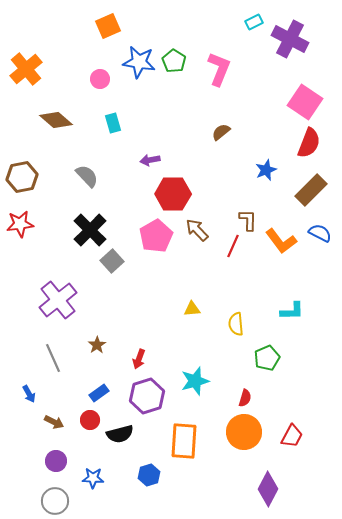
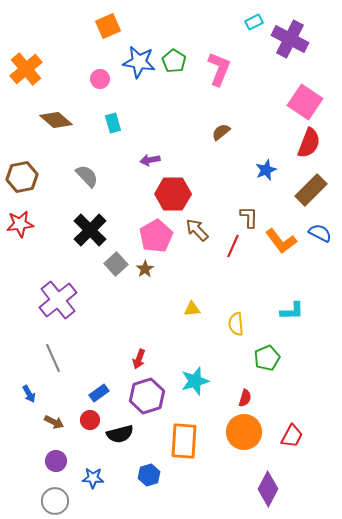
brown L-shape at (248, 220): moved 1 px right, 3 px up
gray square at (112, 261): moved 4 px right, 3 px down
brown star at (97, 345): moved 48 px right, 76 px up
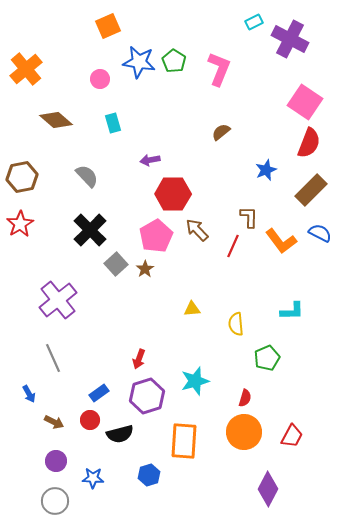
red star at (20, 224): rotated 24 degrees counterclockwise
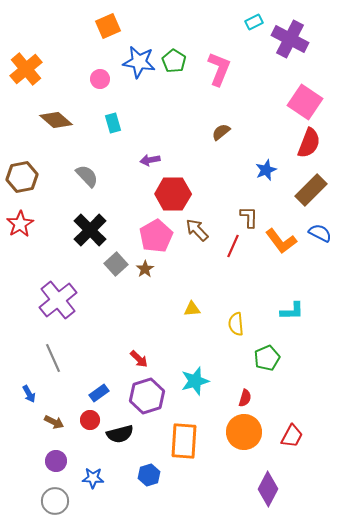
red arrow at (139, 359): rotated 66 degrees counterclockwise
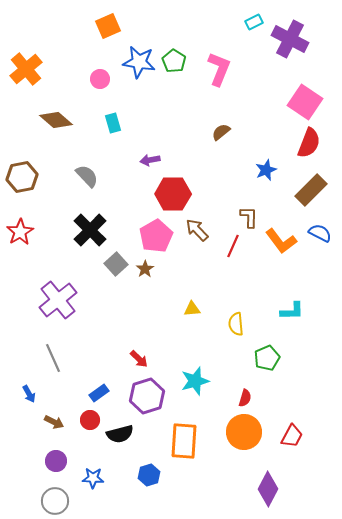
red star at (20, 224): moved 8 px down
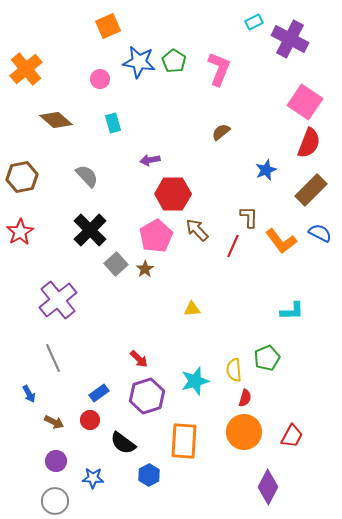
yellow semicircle at (236, 324): moved 2 px left, 46 px down
black semicircle at (120, 434): moved 3 px right, 9 px down; rotated 52 degrees clockwise
blue hexagon at (149, 475): rotated 10 degrees counterclockwise
purple diamond at (268, 489): moved 2 px up
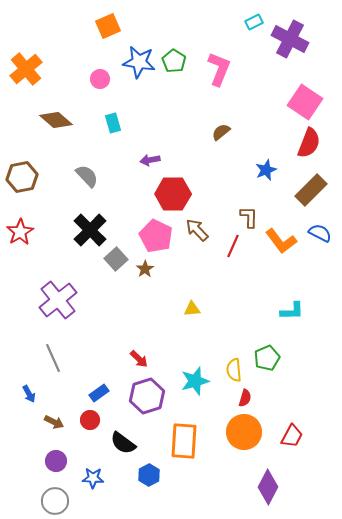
pink pentagon at (156, 236): rotated 16 degrees counterclockwise
gray square at (116, 264): moved 5 px up
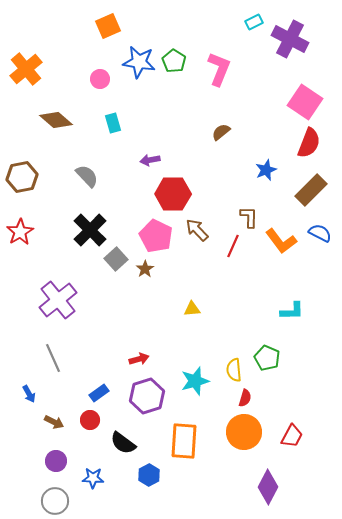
green pentagon at (267, 358): rotated 25 degrees counterclockwise
red arrow at (139, 359): rotated 60 degrees counterclockwise
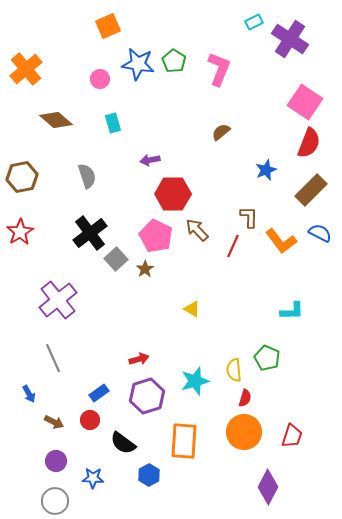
purple cross at (290, 39): rotated 6 degrees clockwise
blue star at (139, 62): moved 1 px left, 2 px down
gray semicircle at (87, 176): rotated 25 degrees clockwise
black cross at (90, 230): moved 3 px down; rotated 8 degrees clockwise
yellow triangle at (192, 309): rotated 36 degrees clockwise
red trapezoid at (292, 436): rotated 10 degrees counterclockwise
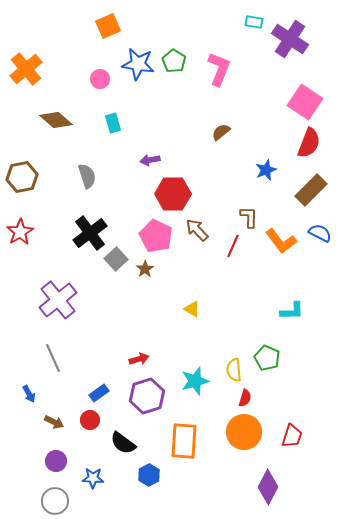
cyan rectangle at (254, 22): rotated 36 degrees clockwise
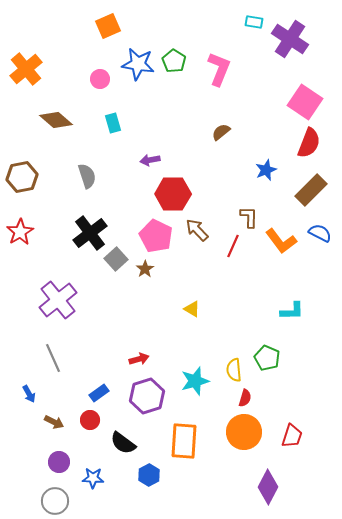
purple circle at (56, 461): moved 3 px right, 1 px down
